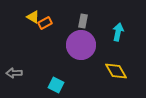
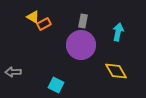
orange rectangle: moved 1 px left, 1 px down
gray arrow: moved 1 px left, 1 px up
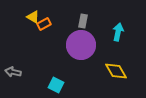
gray arrow: rotated 14 degrees clockwise
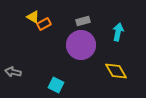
gray rectangle: rotated 64 degrees clockwise
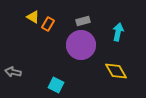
orange rectangle: moved 4 px right; rotated 32 degrees counterclockwise
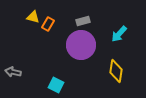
yellow triangle: rotated 16 degrees counterclockwise
cyan arrow: moved 1 px right, 2 px down; rotated 150 degrees counterclockwise
yellow diamond: rotated 40 degrees clockwise
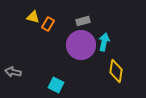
cyan arrow: moved 15 px left, 8 px down; rotated 150 degrees clockwise
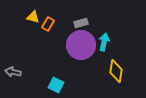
gray rectangle: moved 2 px left, 2 px down
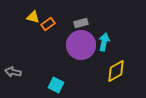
orange rectangle: rotated 24 degrees clockwise
yellow diamond: rotated 50 degrees clockwise
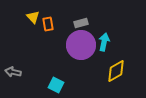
yellow triangle: rotated 32 degrees clockwise
orange rectangle: rotated 64 degrees counterclockwise
